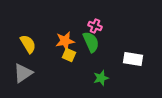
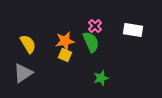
pink cross: rotated 24 degrees clockwise
yellow square: moved 4 px left
white rectangle: moved 29 px up
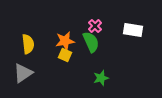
yellow semicircle: rotated 24 degrees clockwise
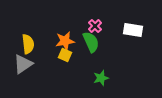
gray triangle: moved 9 px up
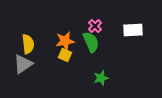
white rectangle: rotated 12 degrees counterclockwise
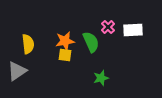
pink cross: moved 13 px right, 1 px down
yellow square: rotated 16 degrees counterclockwise
gray triangle: moved 6 px left, 7 px down
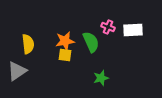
pink cross: rotated 24 degrees counterclockwise
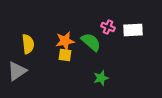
green semicircle: rotated 25 degrees counterclockwise
